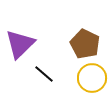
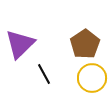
brown pentagon: rotated 12 degrees clockwise
black line: rotated 20 degrees clockwise
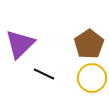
brown pentagon: moved 4 px right
black line: rotated 35 degrees counterclockwise
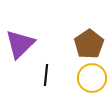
black line: moved 2 px right, 1 px down; rotated 70 degrees clockwise
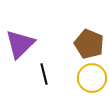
brown pentagon: rotated 16 degrees counterclockwise
black line: moved 2 px left, 1 px up; rotated 20 degrees counterclockwise
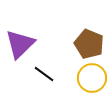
black line: rotated 40 degrees counterclockwise
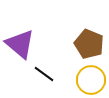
purple triangle: rotated 36 degrees counterclockwise
yellow circle: moved 1 px left, 2 px down
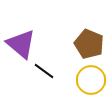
purple triangle: moved 1 px right
black line: moved 3 px up
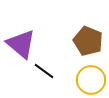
brown pentagon: moved 1 px left, 3 px up
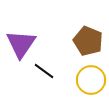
purple triangle: rotated 24 degrees clockwise
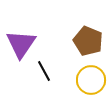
black line: rotated 25 degrees clockwise
